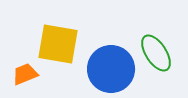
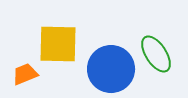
yellow square: rotated 9 degrees counterclockwise
green ellipse: moved 1 px down
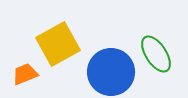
yellow square: rotated 30 degrees counterclockwise
blue circle: moved 3 px down
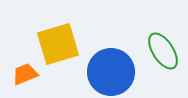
yellow square: rotated 12 degrees clockwise
green ellipse: moved 7 px right, 3 px up
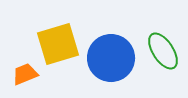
blue circle: moved 14 px up
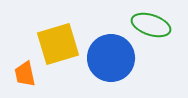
green ellipse: moved 12 px left, 26 px up; rotated 39 degrees counterclockwise
orange trapezoid: rotated 80 degrees counterclockwise
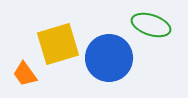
blue circle: moved 2 px left
orange trapezoid: rotated 24 degrees counterclockwise
